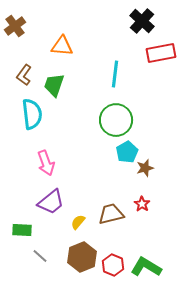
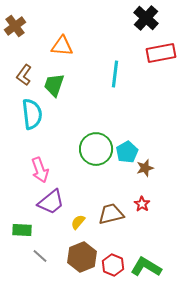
black cross: moved 4 px right, 3 px up
green circle: moved 20 px left, 29 px down
pink arrow: moved 6 px left, 7 px down
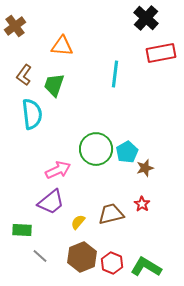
pink arrow: moved 18 px right; rotated 95 degrees counterclockwise
red hexagon: moved 1 px left, 2 px up
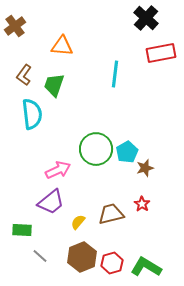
red hexagon: rotated 20 degrees clockwise
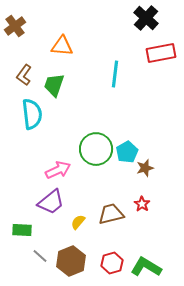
brown hexagon: moved 11 px left, 4 px down
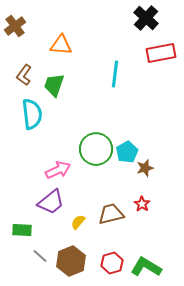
orange triangle: moved 1 px left, 1 px up
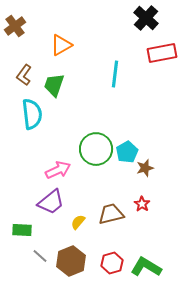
orange triangle: rotated 35 degrees counterclockwise
red rectangle: moved 1 px right
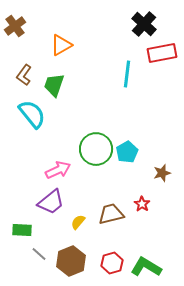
black cross: moved 2 px left, 6 px down
cyan line: moved 12 px right
cyan semicircle: rotated 32 degrees counterclockwise
brown star: moved 17 px right, 5 px down
gray line: moved 1 px left, 2 px up
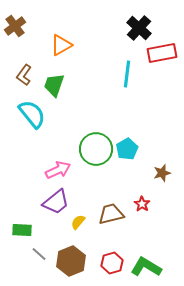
black cross: moved 5 px left, 4 px down
cyan pentagon: moved 3 px up
purple trapezoid: moved 5 px right
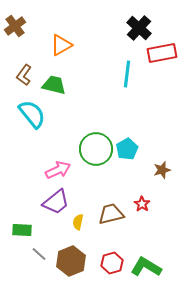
green trapezoid: rotated 85 degrees clockwise
brown star: moved 3 px up
yellow semicircle: rotated 28 degrees counterclockwise
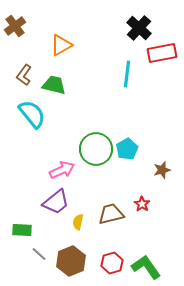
pink arrow: moved 4 px right
green L-shape: rotated 24 degrees clockwise
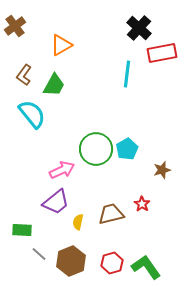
green trapezoid: rotated 105 degrees clockwise
